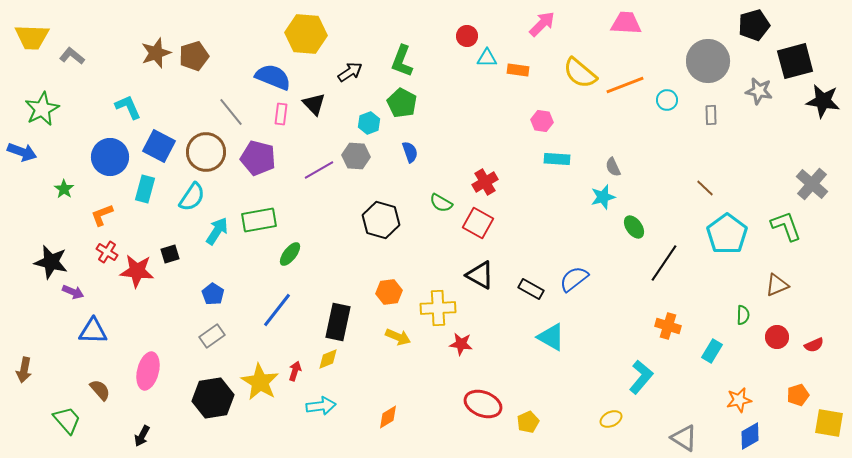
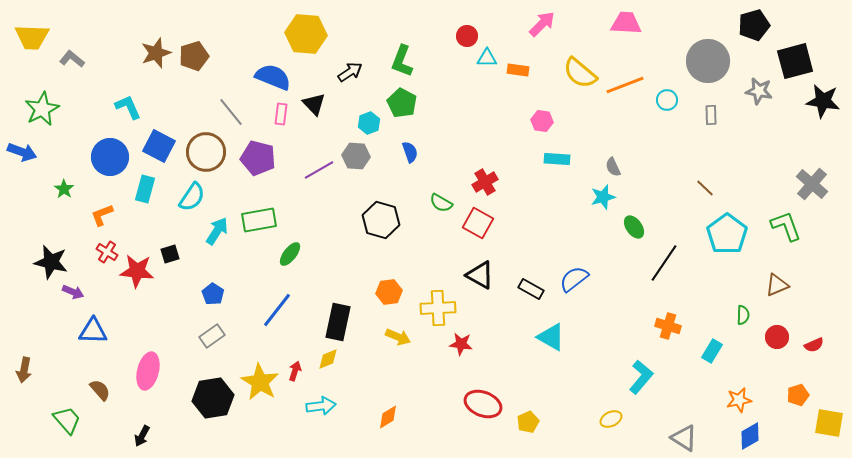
gray L-shape at (72, 56): moved 3 px down
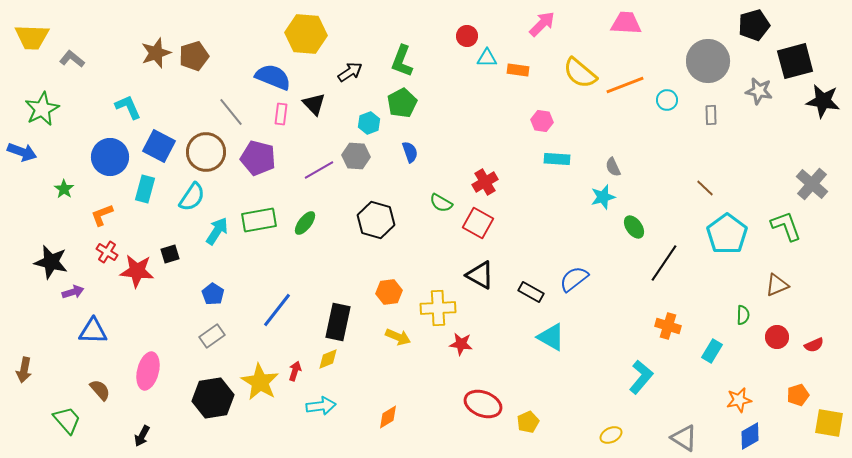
green pentagon at (402, 103): rotated 16 degrees clockwise
black hexagon at (381, 220): moved 5 px left
green ellipse at (290, 254): moved 15 px right, 31 px up
black rectangle at (531, 289): moved 3 px down
purple arrow at (73, 292): rotated 40 degrees counterclockwise
yellow ellipse at (611, 419): moved 16 px down
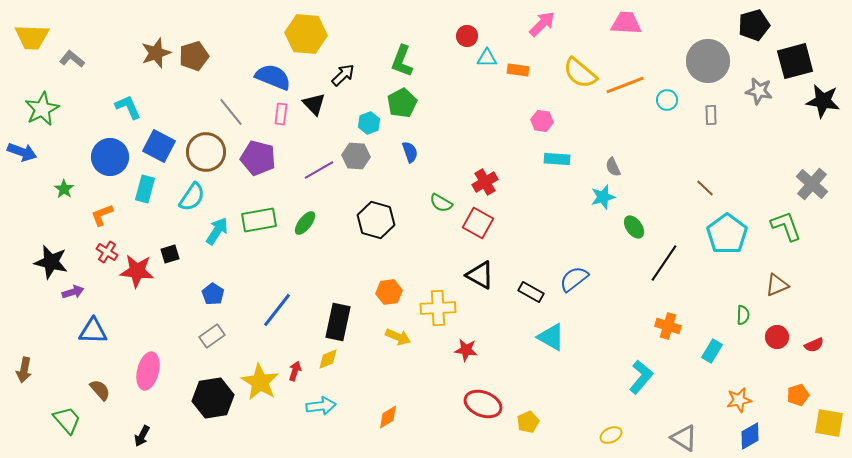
black arrow at (350, 72): moved 7 px left, 3 px down; rotated 10 degrees counterclockwise
red star at (461, 344): moved 5 px right, 6 px down
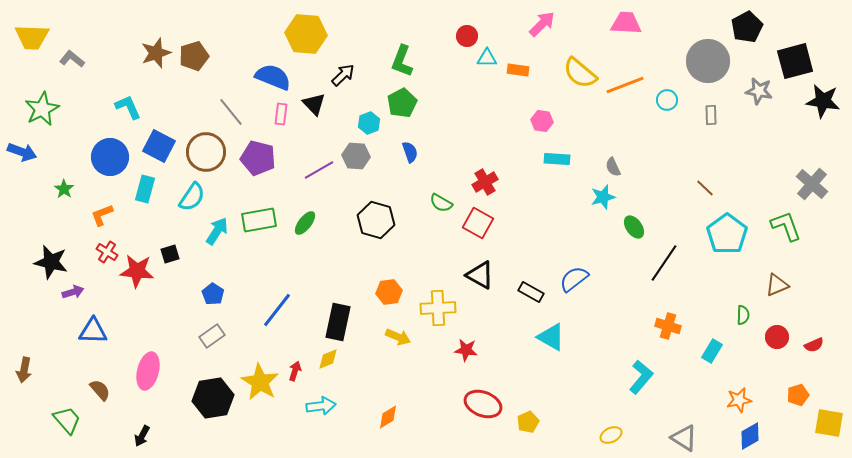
black pentagon at (754, 25): moved 7 px left, 2 px down; rotated 12 degrees counterclockwise
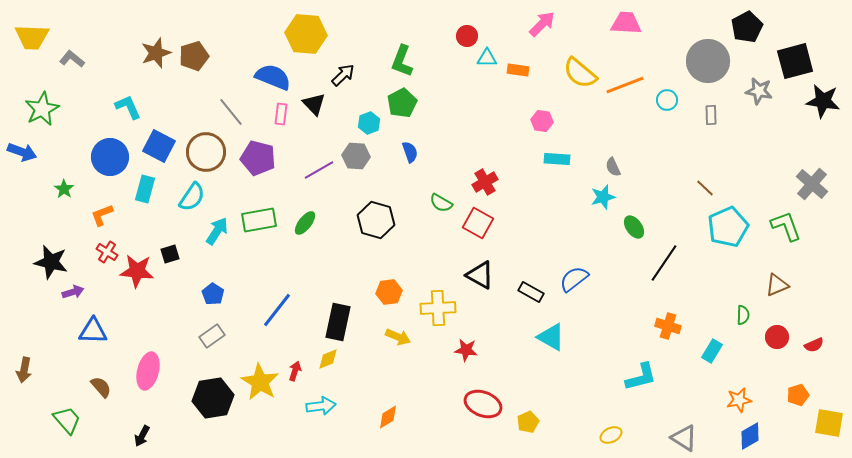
cyan pentagon at (727, 234): moved 1 px right, 7 px up; rotated 12 degrees clockwise
cyan L-shape at (641, 377): rotated 36 degrees clockwise
brown semicircle at (100, 390): moved 1 px right, 3 px up
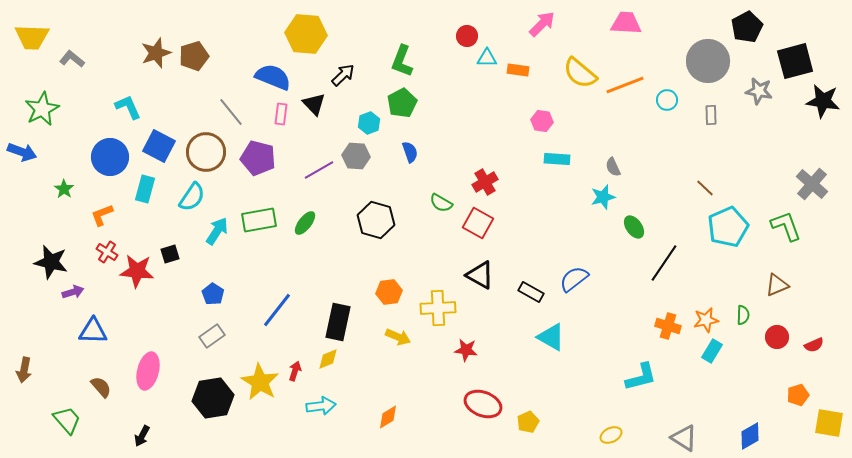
orange star at (739, 400): moved 33 px left, 80 px up
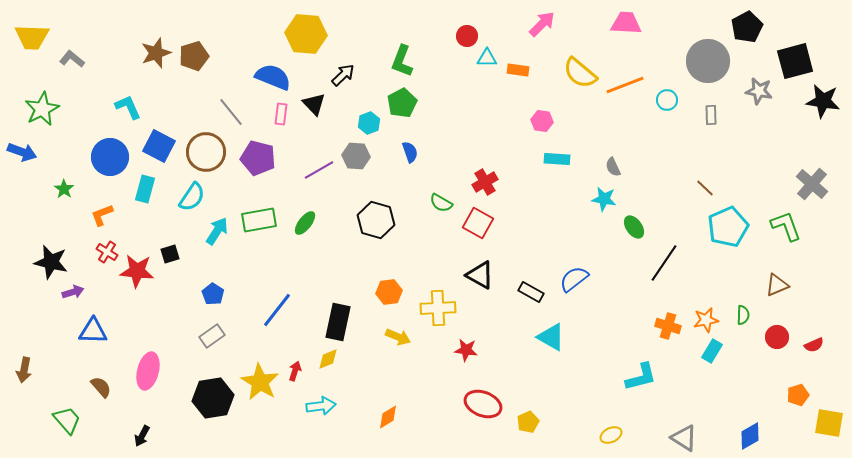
cyan star at (603, 197): moved 1 px right, 2 px down; rotated 25 degrees clockwise
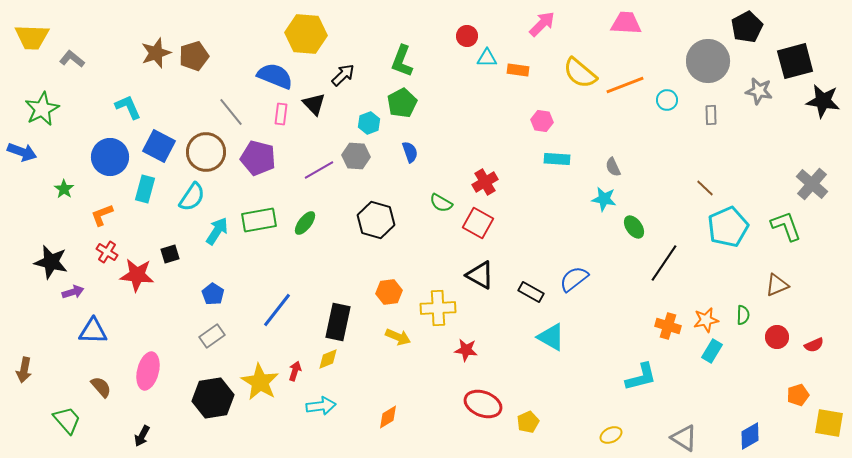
blue semicircle at (273, 77): moved 2 px right, 1 px up
red star at (137, 271): moved 4 px down
